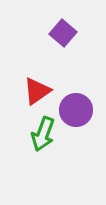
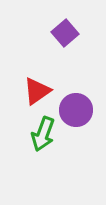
purple square: moved 2 px right; rotated 8 degrees clockwise
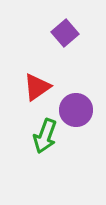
red triangle: moved 4 px up
green arrow: moved 2 px right, 2 px down
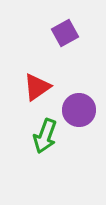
purple square: rotated 12 degrees clockwise
purple circle: moved 3 px right
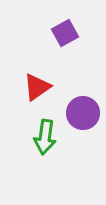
purple circle: moved 4 px right, 3 px down
green arrow: moved 1 px down; rotated 12 degrees counterclockwise
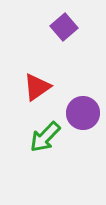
purple square: moved 1 px left, 6 px up; rotated 12 degrees counterclockwise
green arrow: rotated 36 degrees clockwise
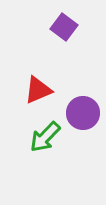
purple square: rotated 12 degrees counterclockwise
red triangle: moved 1 px right, 3 px down; rotated 12 degrees clockwise
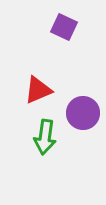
purple square: rotated 12 degrees counterclockwise
green arrow: rotated 36 degrees counterclockwise
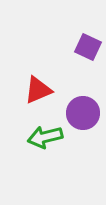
purple square: moved 24 px right, 20 px down
green arrow: rotated 68 degrees clockwise
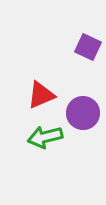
red triangle: moved 3 px right, 5 px down
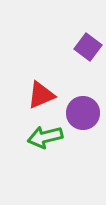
purple square: rotated 12 degrees clockwise
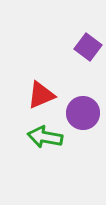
green arrow: rotated 24 degrees clockwise
